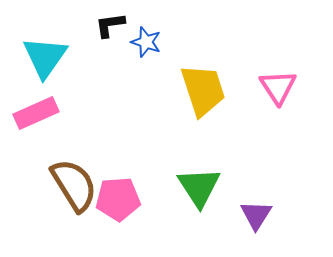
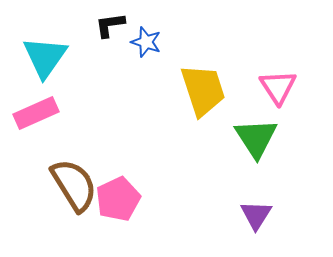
green triangle: moved 57 px right, 49 px up
pink pentagon: rotated 21 degrees counterclockwise
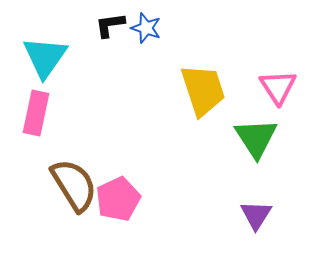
blue star: moved 14 px up
pink rectangle: rotated 54 degrees counterclockwise
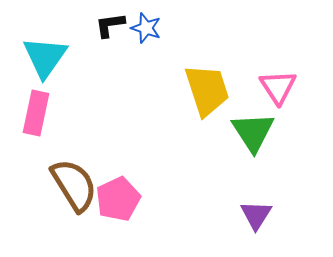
yellow trapezoid: moved 4 px right
green triangle: moved 3 px left, 6 px up
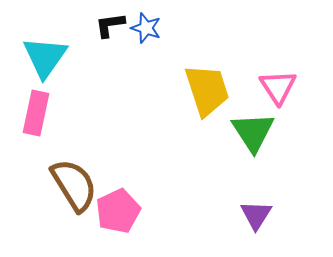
pink pentagon: moved 12 px down
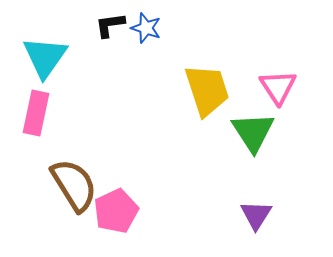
pink pentagon: moved 2 px left
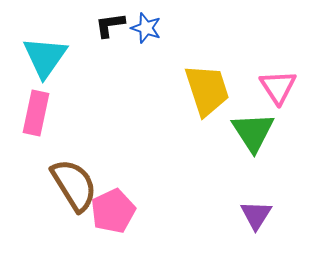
pink pentagon: moved 3 px left
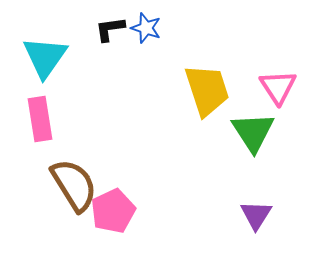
black L-shape: moved 4 px down
pink rectangle: moved 4 px right, 6 px down; rotated 21 degrees counterclockwise
